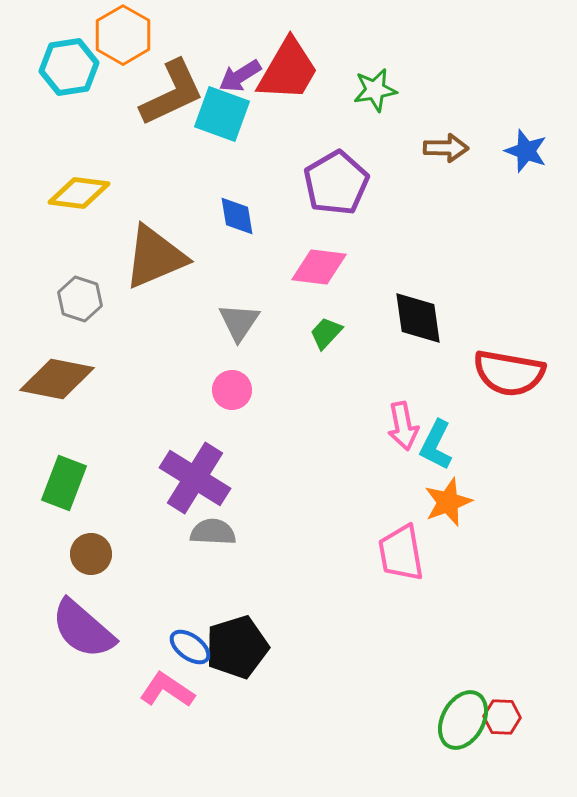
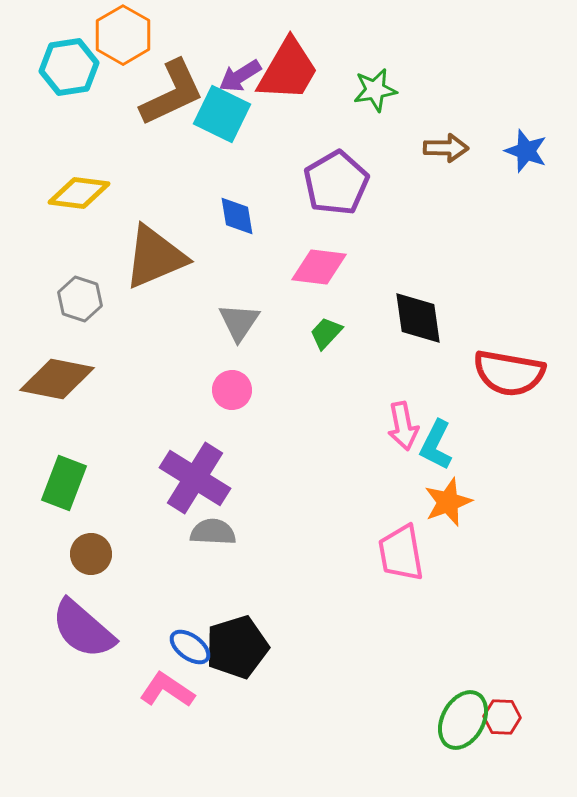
cyan square: rotated 6 degrees clockwise
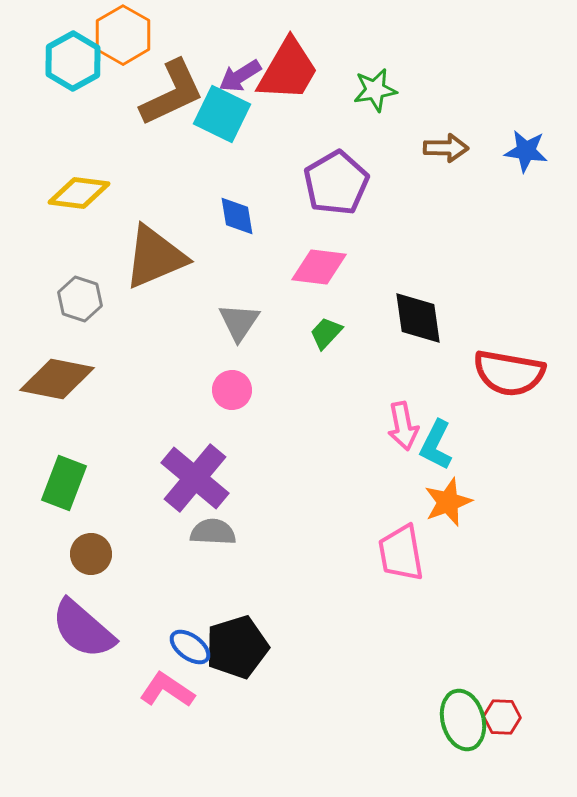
cyan hexagon: moved 4 px right, 6 px up; rotated 20 degrees counterclockwise
blue star: rotated 12 degrees counterclockwise
purple cross: rotated 8 degrees clockwise
green ellipse: rotated 44 degrees counterclockwise
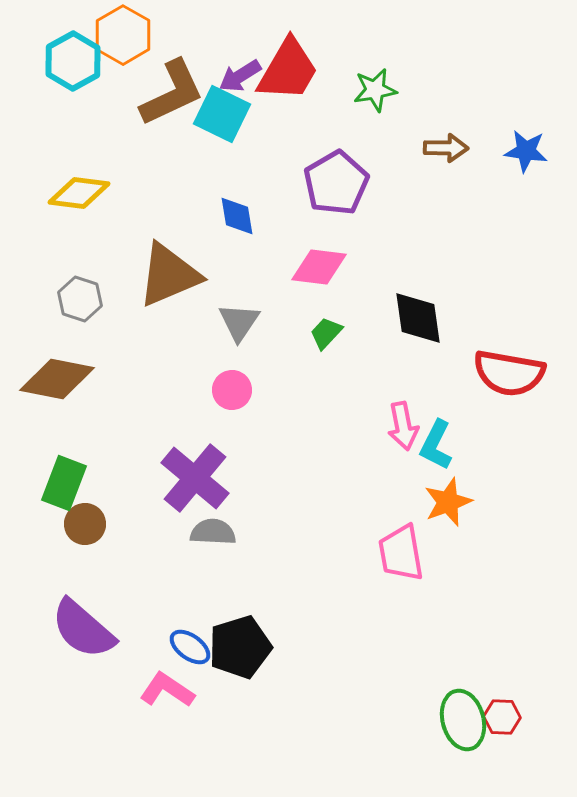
brown triangle: moved 14 px right, 18 px down
brown circle: moved 6 px left, 30 px up
black pentagon: moved 3 px right
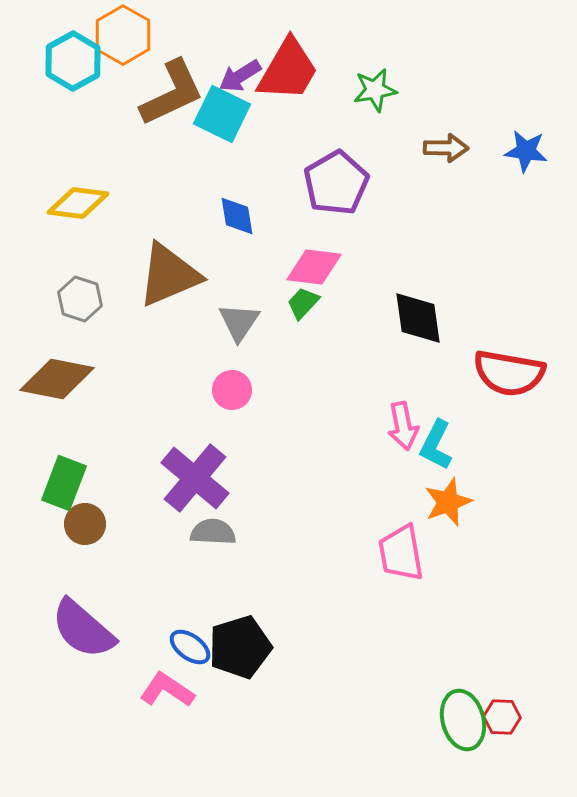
yellow diamond: moved 1 px left, 10 px down
pink diamond: moved 5 px left
green trapezoid: moved 23 px left, 30 px up
